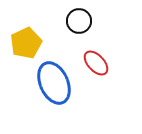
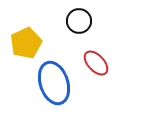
blue ellipse: rotated 6 degrees clockwise
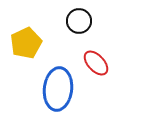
blue ellipse: moved 4 px right, 6 px down; rotated 24 degrees clockwise
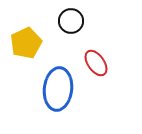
black circle: moved 8 px left
red ellipse: rotated 8 degrees clockwise
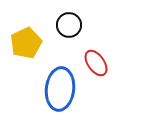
black circle: moved 2 px left, 4 px down
blue ellipse: moved 2 px right
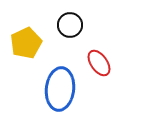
black circle: moved 1 px right
red ellipse: moved 3 px right
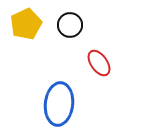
yellow pentagon: moved 19 px up
blue ellipse: moved 1 px left, 15 px down
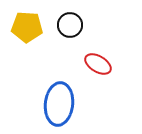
yellow pentagon: moved 1 px right, 3 px down; rotated 28 degrees clockwise
red ellipse: moved 1 px left, 1 px down; rotated 24 degrees counterclockwise
